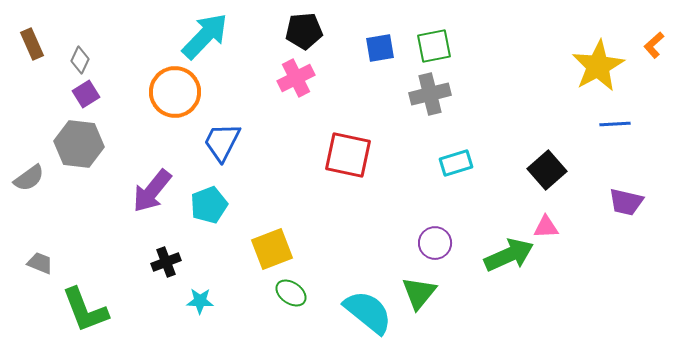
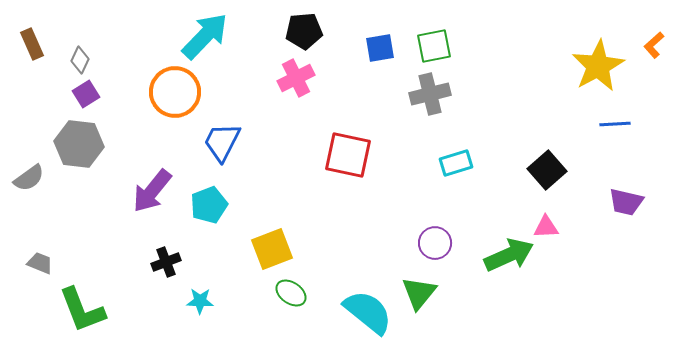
green L-shape: moved 3 px left
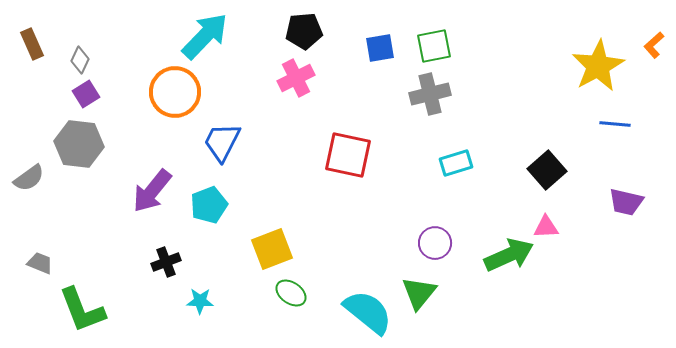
blue line: rotated 8 degrees clockwise
